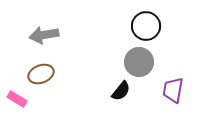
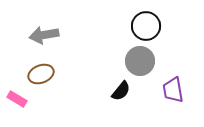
gray circle: moved 1 px right, 1 px up
purple trapezoid: rotated 20 degrees counterclockwise
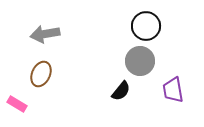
gray arrow: moved 1 px right, 1 px up
brown ellipse: rotated 45 degrees counterclockwise
pink rectangle: moved 5 px down
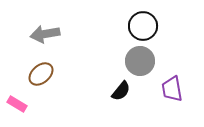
black circle: moved 3 px left
brown ellipse: rotated 25 degrees clockwise
purple trapezoid: moved 1 px left, 1 px up
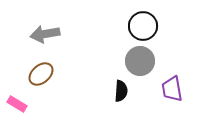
black semicircle: rotated 35 degrees counterclockwise
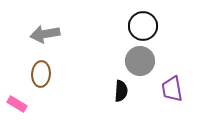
brown ellipse: rotated 45 degrees counterclockwise
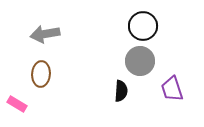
purple trapezoid: rotated 8 degrees counterclockwise
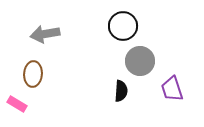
black circle: moved 20 px left
brown ellipse: moved 8 px left
